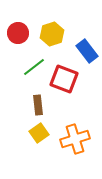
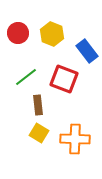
yellow hexagon: rotated 20 degrees counterclockwise
green line: moved 8 px left, 10 px down
yellow square: rotated 24 degrees counterclockwise
orange cross: rotated 20 degrees clockwise
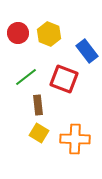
yellow hexagon: moved 3 px left
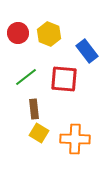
red square: rotated 16 degrees counterclockwise
brown rectangle: moved 4 px left, 4 px down
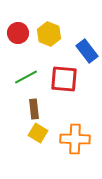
green line: rotated 10 degrees clockwise
yellow square: moved 1 px left
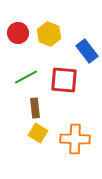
red square: moved 1 px down
brown rectangle: moved 1 px right, 1 px up
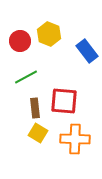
red circle: moved 2 px right, 8 px down
red square: moved 21 px down
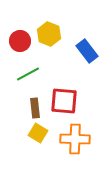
green line: moved 2 px right, 3 px up
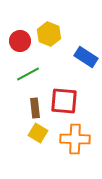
blue rectangle: moved 1 px left, 6 px down; rotated 20 degrees counterclockwise
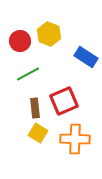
red square: rotated 28 degrees counterclockwise
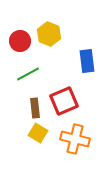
blue rectangle: moved 1 px right, 4 px down; rotated 50 degrees clockwise
orange cross: rotated 12 degrees clockwise
